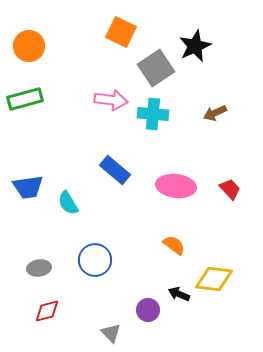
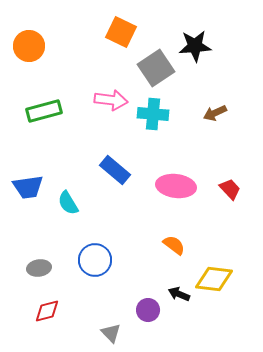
black star: rotated 20 degrees clockwise
green rectangle: moved 19 px right, 12 px down
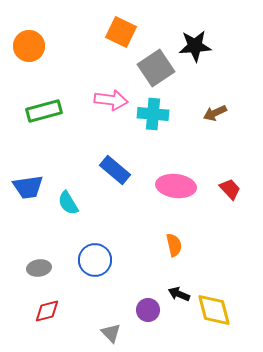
orange semicircle: rotated 40 degrees clockwise
yellow diamond: moved 31 px down; rotated 69 degrees clockwise
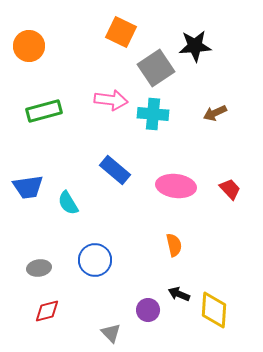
yellow diamond: rotated 18 degrees clockwise
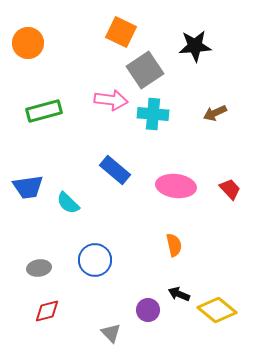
orange circle: moved 1 px left, 3 px up
gray square: moved 11 px left, 2 px down
cyan semicircle: rotated 15 degrees counterclockwise
yellow diamond: moved 3 px right; rotated 54 degrees counterclockwise
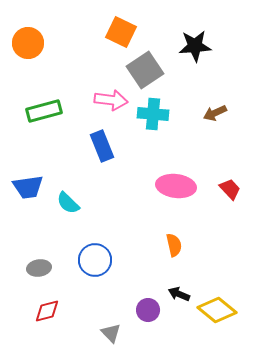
blue rectangle: moved 13 px left, 24 px up; rotated 28 degrees clockwise
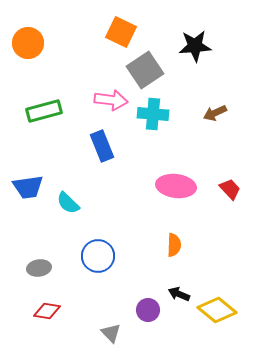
orange semicircle: rotated 15 degrees clockwise
blue circle: moved 3 px right, 4 px up
red diamond: rotated 24 degrees clockwise
